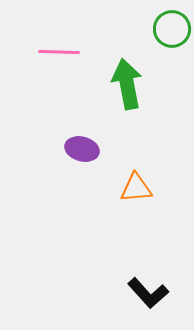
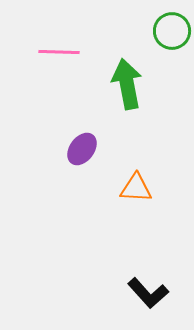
green circle: moved 2 px down
purple ellipse: rotated 68 degrees counterclockwise
orange triangle: rotated 8 degrees clockwise
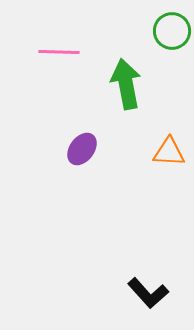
green arrow: moved 1 px left
orange triangle: moved 33 px right, 36 px up
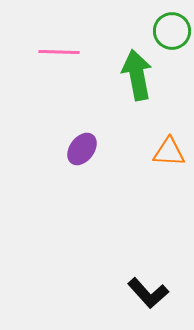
green arrow: moved 11 px right, 9 px up
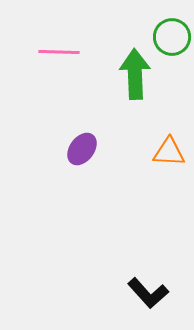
green circle: moved 6 px down
green arrow: moved 2 px left, 1 px up; rotated 9 degrees clockwise
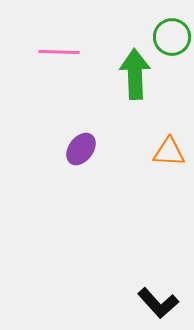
purple ellipse: moved 1 px left
black L-shape: moved 10 px right, 10 px down
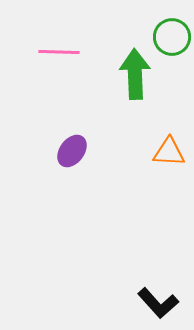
purple ellipse: moved 9 px left, 2 px down
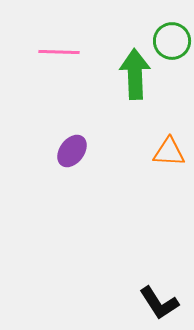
green circle: moved 4 px down
black L-shape: moved 1 px right; rotated 9 degrees clockwise
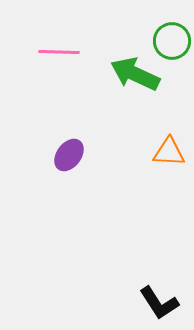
green arrow: rotated 63 degrees counterclockwise
purple ellipse: moved 3 px left, 4 px down
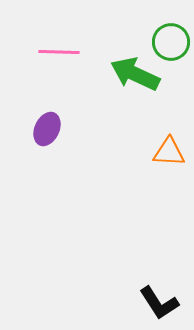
green circle: moved 1 px left, 1 px down
purple ellipse: moved 22 px left, 26 px up; rotated 12 degrees counterclockwise
